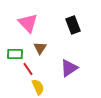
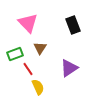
green rectangle: rotated 21 degrees counterclockwise
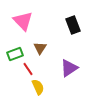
pink triangle: moved 5 px left, 2 px up
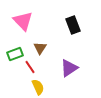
red line: moved 2 px right, 2 px up
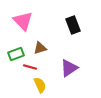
brown triangle: rotated 40 degrees clockwise
green rectangle: moved 1 px right
red line: rotated 40 degrees counterclockwise
yellow semicircle: moved 2 px right, 2 px up
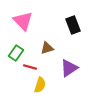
brown triangle: moved 7 px right
green rectangle: moved 1 px up; rotated 35 degrees counterclockwise
yellow semicircle: rotated 42 degrees clockwise
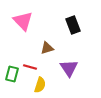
green rectangle: moved 4 px left, 21 px down; rotated 21 degrees counterclockwise
purple triangle: rotated 30 degrees counterclockwise
